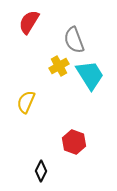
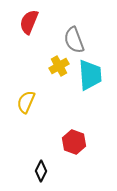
red semicircle: rotated 10 degrees counterclockwise
cyan trapezoid: rotated 28 degrees clockwise
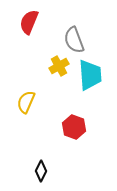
red hexagon: moved 15 px up
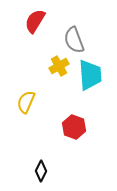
red semicircle: moved 6 px right, 1 px up; rotated 10 degrees clockwise
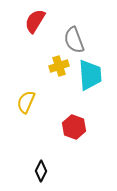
yellow cross: rotated 12 degrees clockwise
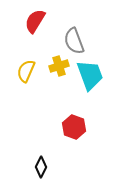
gray semicircle: moved 1 px down
cyan trapezoid: rotated 16 degrees counterclockwise
yellow semicircle: moved 31 px up
black diamond: moved 4 px up
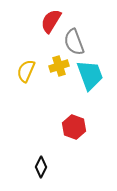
red semicircle: moved 16 px right
gray semicircle: moved 1 px down
